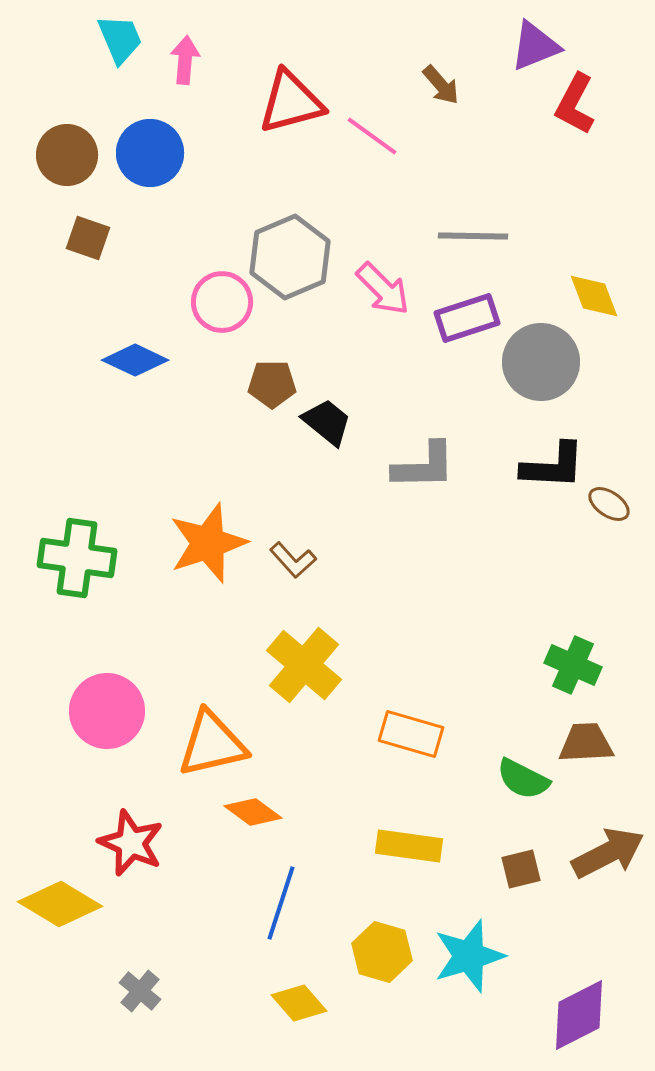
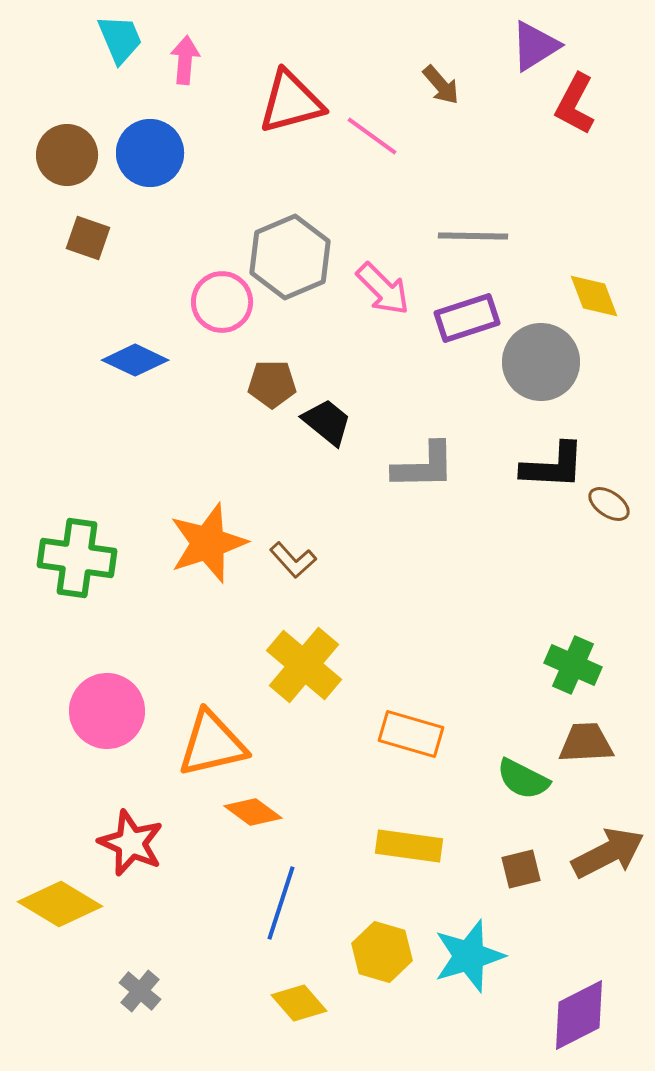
purple triangle at (535, 46): rotated 10 degrees counterclockwise
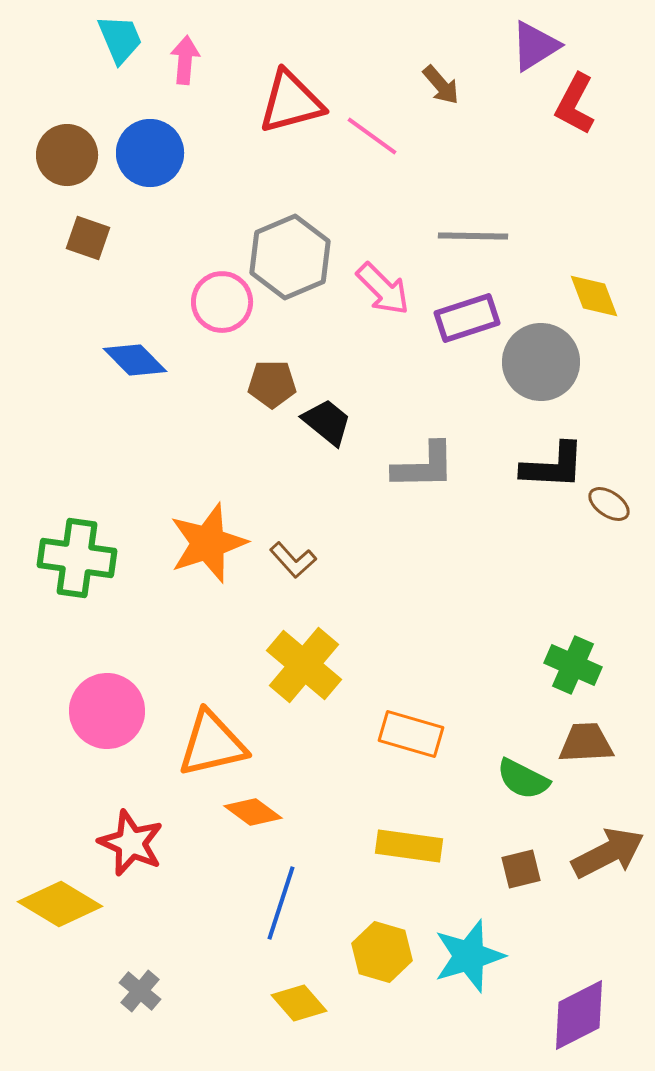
blue diamond at (135, 360): rotated 20 degrees clockwise
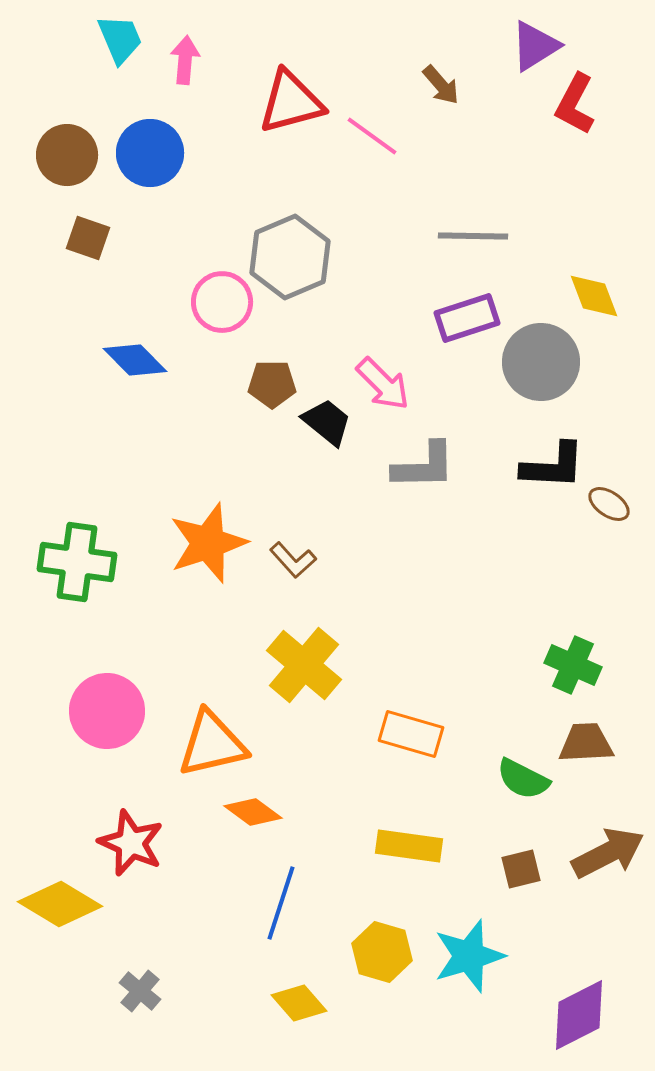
pink arrow at (383, 289): moved 95 px down
green cross at (77, 558): moved 4 px down
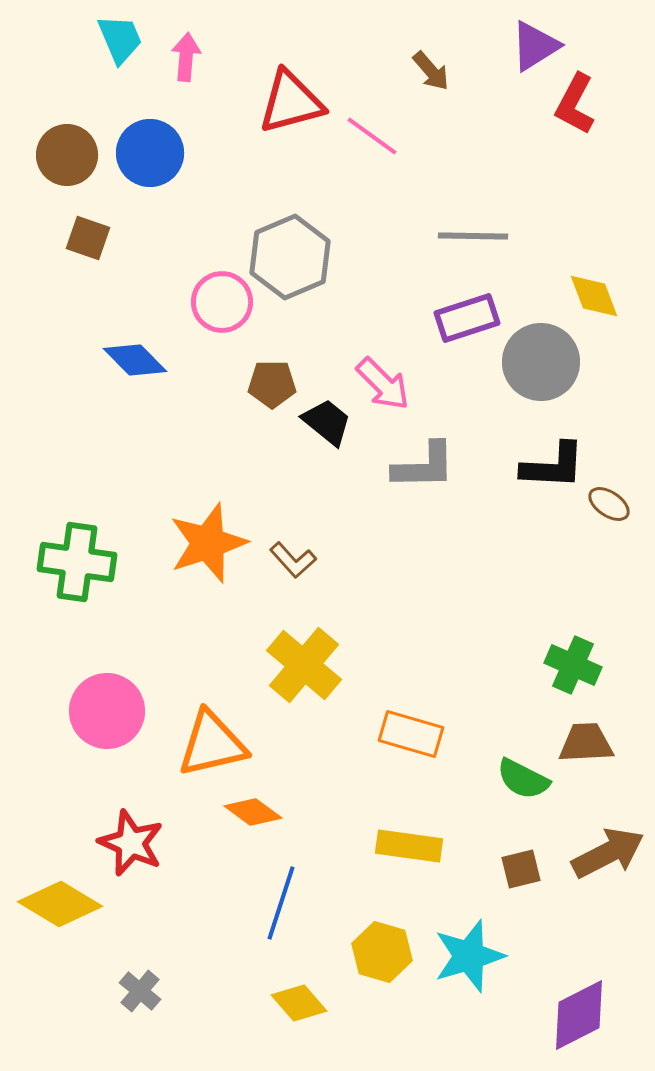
pink arrow at (185, 60): moved 1 px right, 3 px up
brown arrow at (441, 85): moved 10 px left, 14 px up
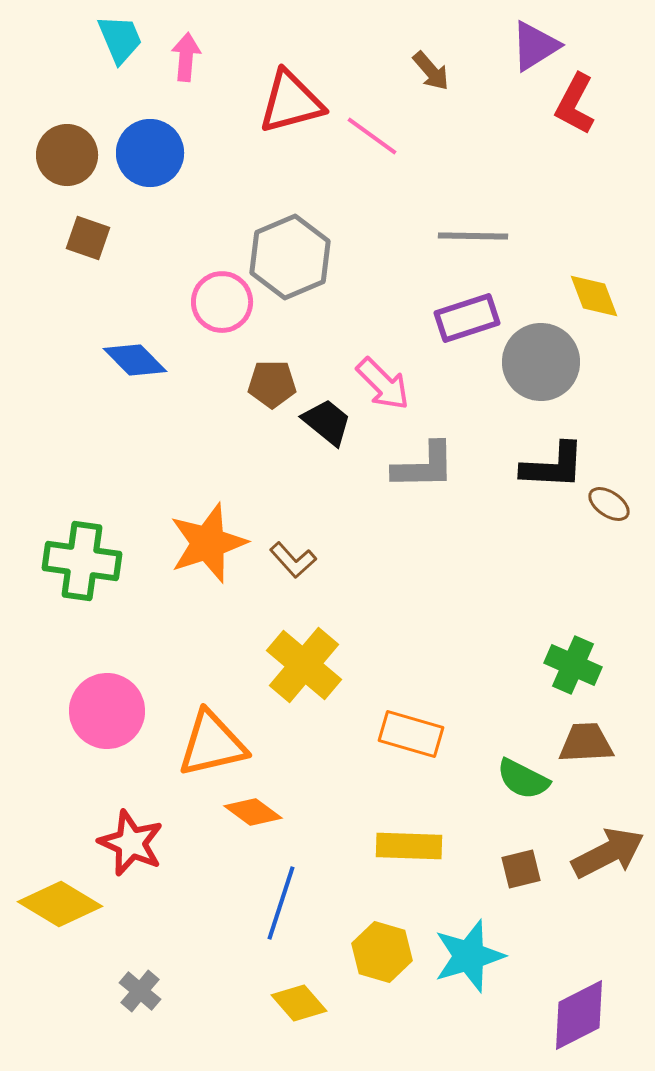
green cross at (77, 562): moved 5 px right, 1 px up
yellow rectangle at (409, 846): rotated 6 degrees counterclockwise
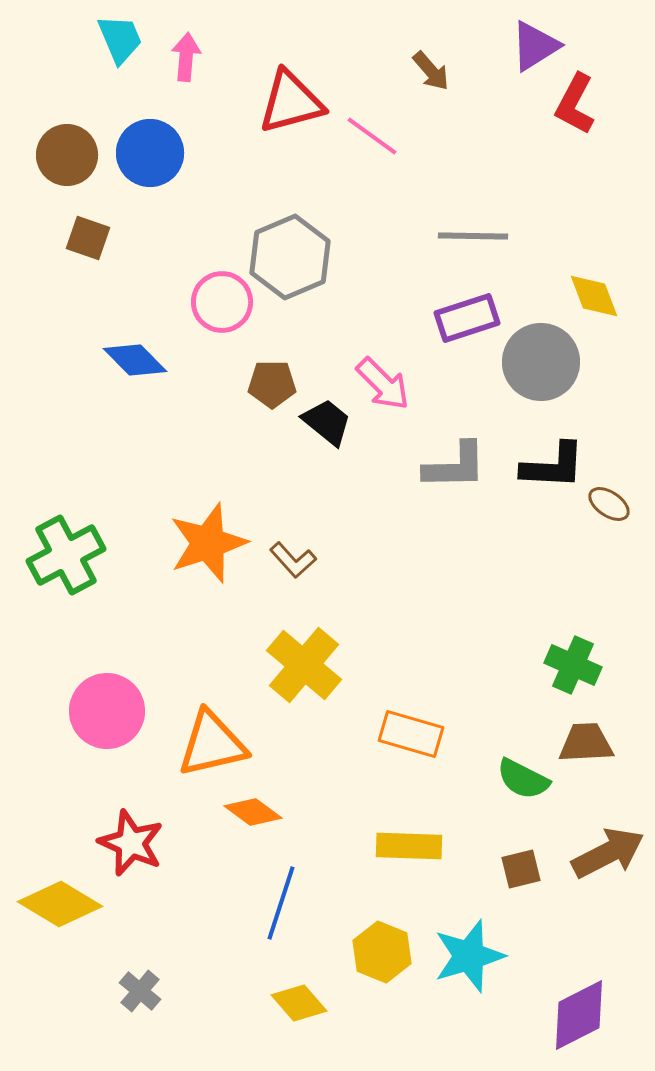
gray L-shape at (424, 466): moved 31 px right
green cross at (82, 561): moved 16 px left, 6 px up; rotated 36 degrees counterclockwise
yellow hexagon at (382, 952): rotated 6 degrees clockwise
